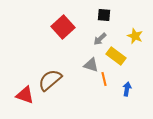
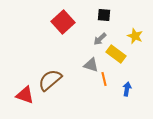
red square: moved 5 px up
yellow rectangle: moved 2 px up
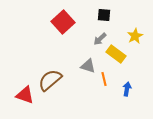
yellow star: rotated 21 degrees clockwise
gray triangle: moved 3 px left, 1 px down
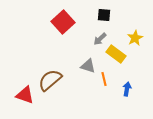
yellow star: moved 2 px down
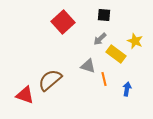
yellow star: moved 3 px down; rotated 21 degrees counterclockwise
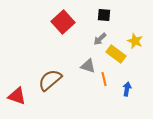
red triangle: moved 8 px left, 1 px down
